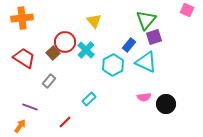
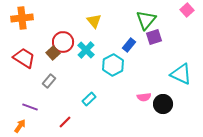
pink square: rotated 24 degrees clockwise
red circle: moved 2 px left
cyan triangle: moved 35 px right, 12 px down
black circle: moved 3 px left
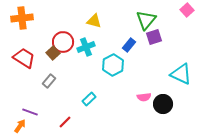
yellow triangle: rotated 35 degrees counterclockwise
cyan cross: moved 3 px up; rotated 24 degrees clockwise
purple line: moved 5 px down
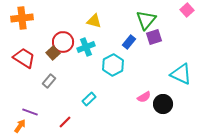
blue rectangle: moved 3 px up
pink semicircle: rotated 24 degrees counterclockwise
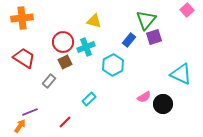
blue rectangle: moved 2 px up
brown square: moved 12 px right, 9 px down; rotated 16 degrees clockwise
purple line: rotated 42 degrees counterclockwise
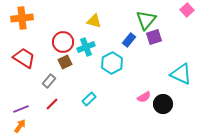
cyan hexagon: moved 1 px left, 2 px up
purple line: moved 9 px left, 3 px up
red line: moved 13 px left, 18 px up
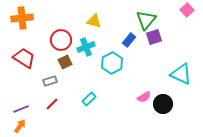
red circle: moved 2 px left, 2 px up
gray rectangle: moved 1 px right; rotated 32 degrees clockwise
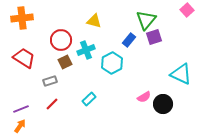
cyan cross: moved 3 px down
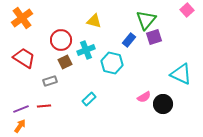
orange cross: rotated 30 degrees counterclockwise
cyan hexagon: rotated 20 degrees counterclockwise
red line: moved 8 px left, 2 px down; rotated 40 degrees clockwise
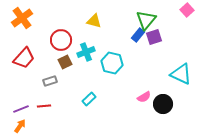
blue rectangle: moved 9 px right, 5 px up
cyan cross: moved 2 px down
red trapezoid: rotated 100 degrees clockwise
